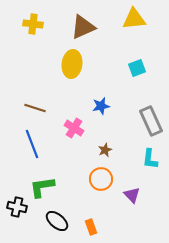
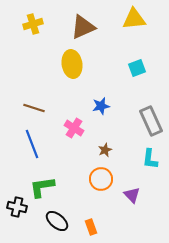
yellow cross: rotated 24 degrees counterclockwise
yellow ellipse: rotated 16 degrees counterclockwise
brown line: moved 1 px left
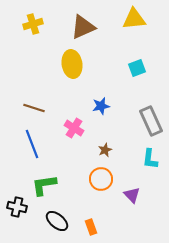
green L-shape: moved 2 px right, 2 px up
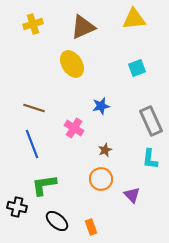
yellow ellipse: rotated 24 degrees counterclockwise
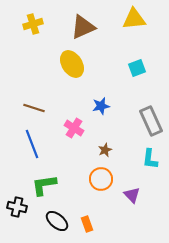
orange rectangle: moved 4 px left, 3 px up
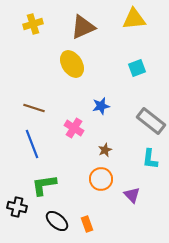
gray rectangle: rotated 28 degrees counterclockwise
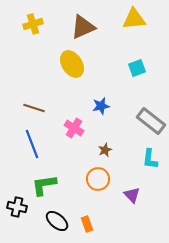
orange circle: moved 3 px left
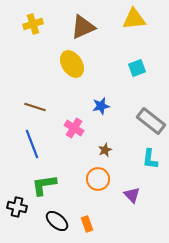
brown line: moved 1 px right, 1 px up
